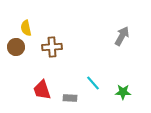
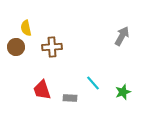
green star: rotated 21 degrees counterclockwise
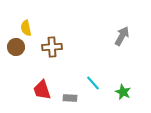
green star: rotated 28 degrees counterclockwise
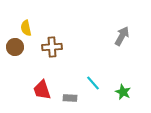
brown circle: moved 1 px left
